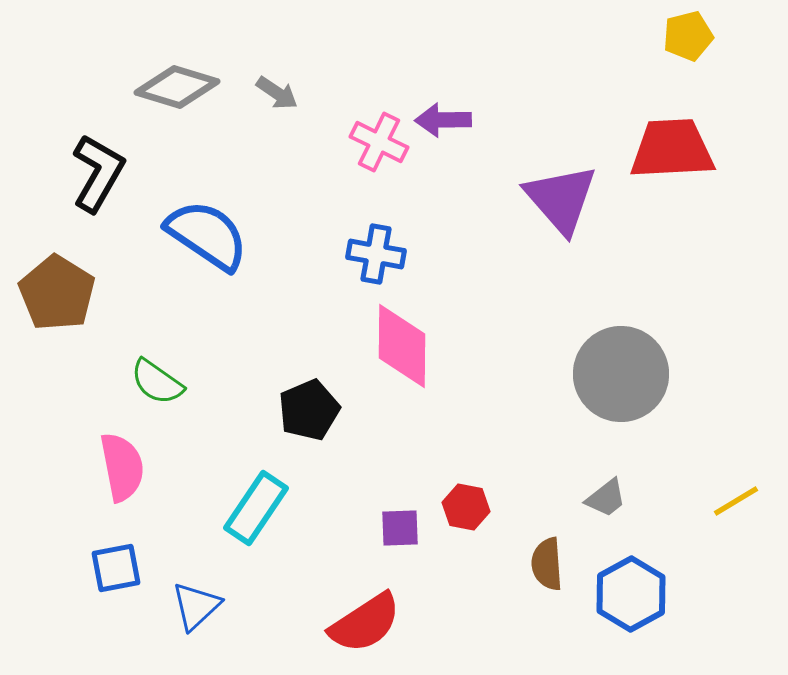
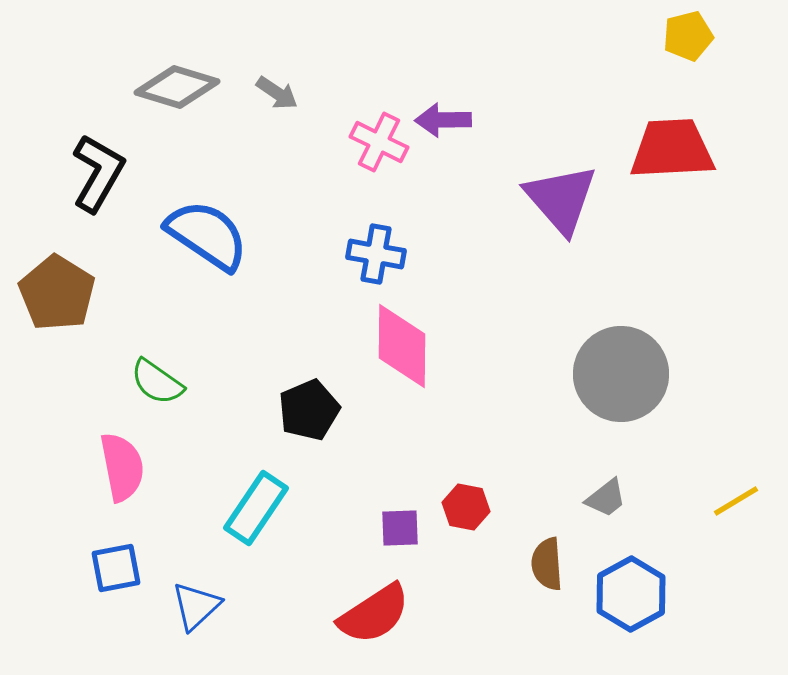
red semicircle: moved 9 px right, 9 px up
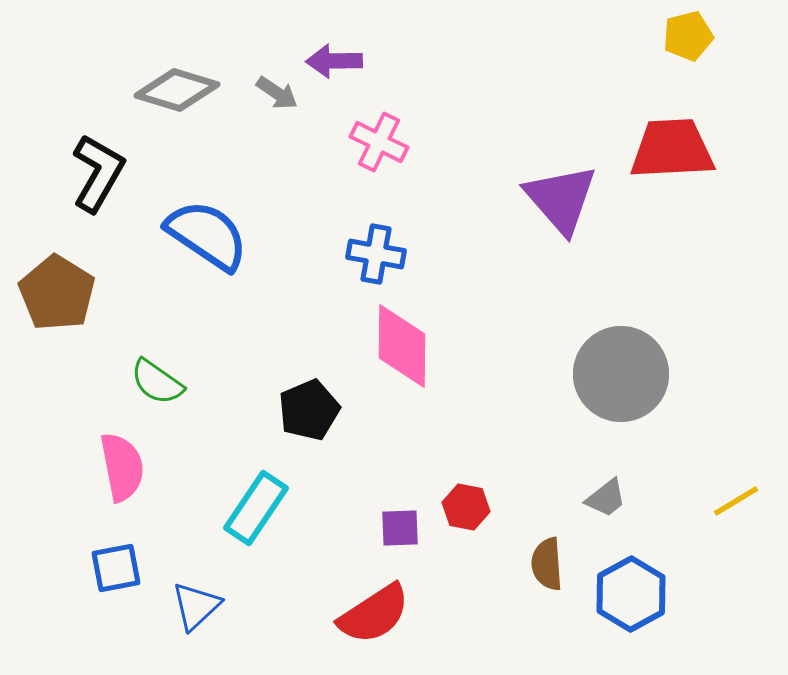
gray diamond: moved 3 px down
purple arrow: moved 109 px left, 59 px up
